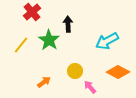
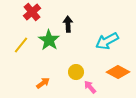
yellow circle: moved 1 px right, 1 px down
orange arrow: moved 1 px left, 1 px down
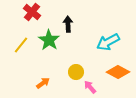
red cross: rotated 12 degrees counterclockwise
cyan arrow: moved 1 px right, 1 px down
